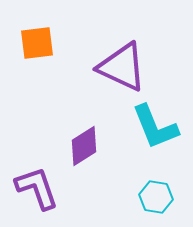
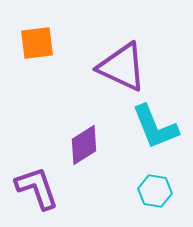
purple diamond: moved 1 px up
cyan hexagon: moved 1 px left, 6 px up
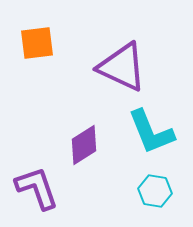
cyan L-shape: moved 4 px left, 5 px down
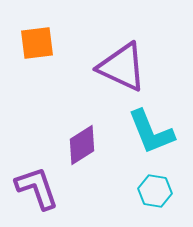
purple diamond: moved 2 px left
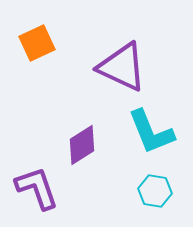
orange square: rotated 18 degrees counterclockwise
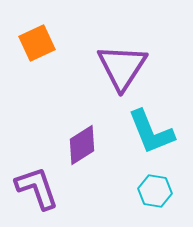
purple triangle: rotated 38 degrees clockwise
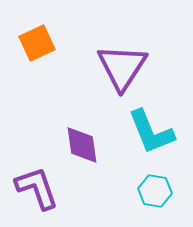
purple diamond: rotated 66 degrees counterclockwise
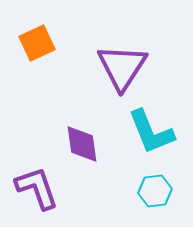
purple diamond: moved 1 px up
cyan hexagon: rotated 16 degrees counterclockwise
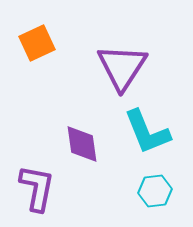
cyan L-shape: moved 4 px left
purple L-shape: rotated 30 degrees clockwise
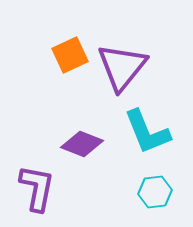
orange square: moved 33 px right, 12 px down
purple triangle: rotated 6 degrees clockwise
purple diamond: rotated 60 degrees counterclockwise
cyan hexagon: moved 1 px down
